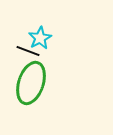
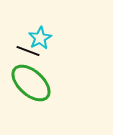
green ellipse: rotated 66 degrees counterclockwise
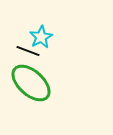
cyan star: moved 1 px right, 1 px up
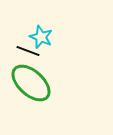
cyan star: rotated 20 degrees counterclockwise
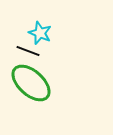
cyan star: moved 1 px left, 4 px up
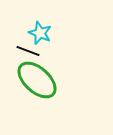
green ellipse: moved 6 px right, 3 px up
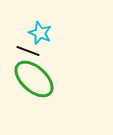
green ellipse: moved 3 px left, 1 px up
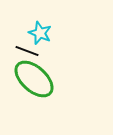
black line: moved 1 px left
